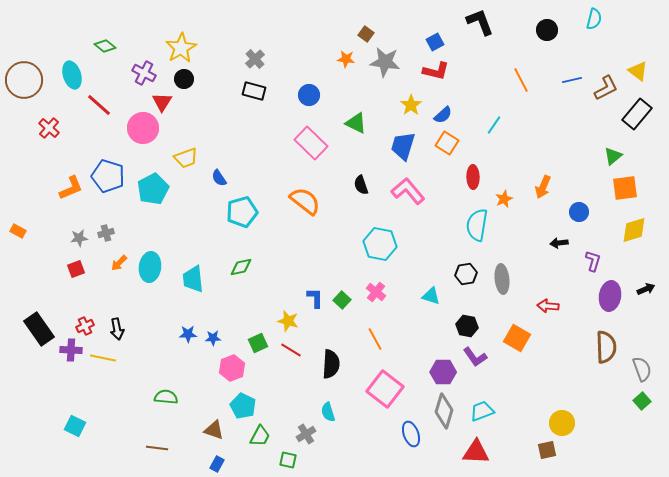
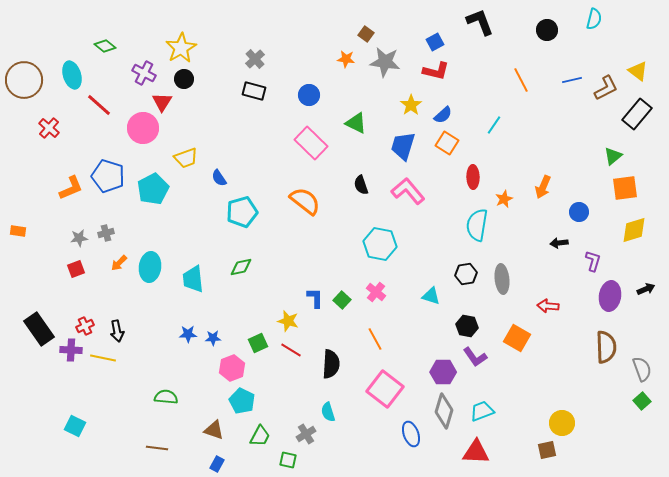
orange rectangle at (18, 231): rotated 21 degrees counterclockwise
black arrow at (117, 329): moved 2 px down
cyan pentagon at (243, 406): moved 1 px left, 5 px up
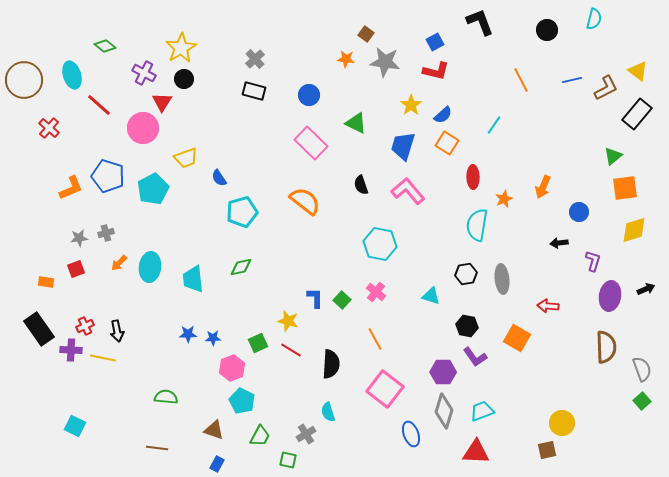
orange rectangle at (18, 231): moved 28 px right, 51 px down
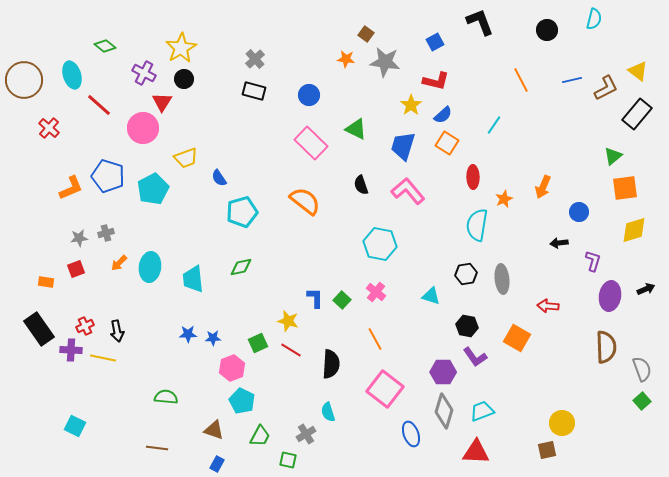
red L-shape at (436, 71): moved 10 px down
green triangle at (356, 123): moved 6 px down
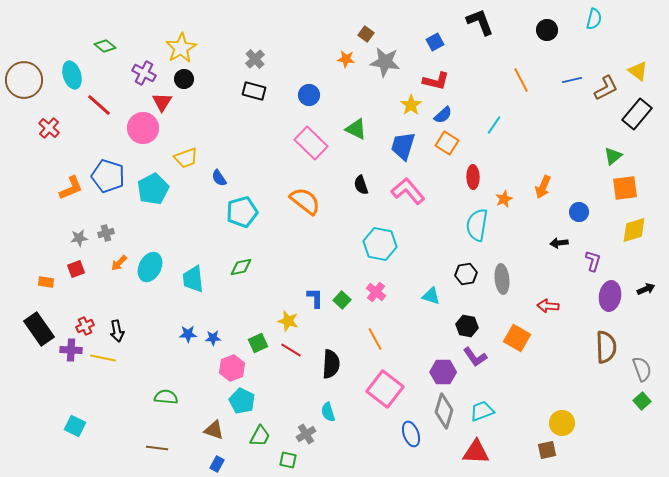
cyan ellipse at (150, 267): rotated 20 degrees clockwise
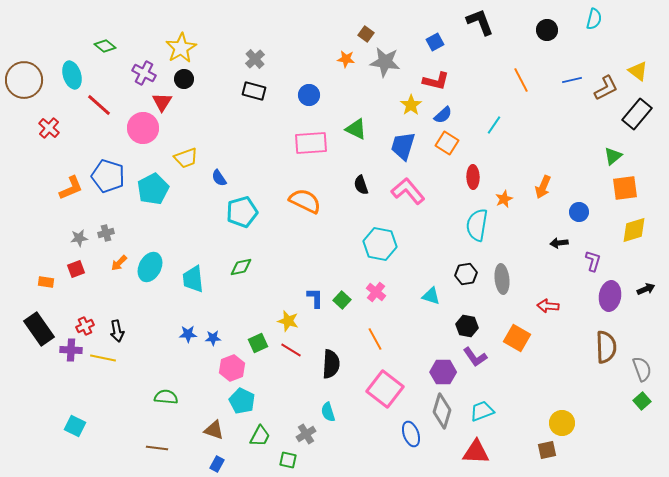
pink rectangle at (311, 143): rotated 48 degrees counterclockwise
orange semicircle at (305, 201): rotated 12 degrees counterclockwise
gray diamond at (444, 411): moved 2 px left
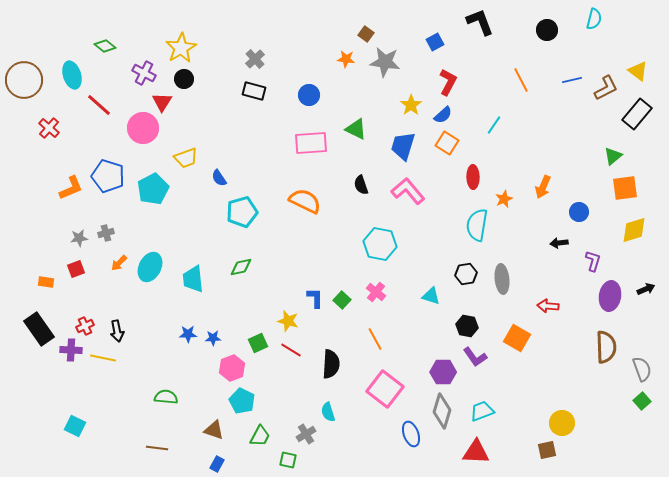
red L-shape at (436, 81): moved 12 px right, 1 px down; rotated 76 degrees counterclockwise
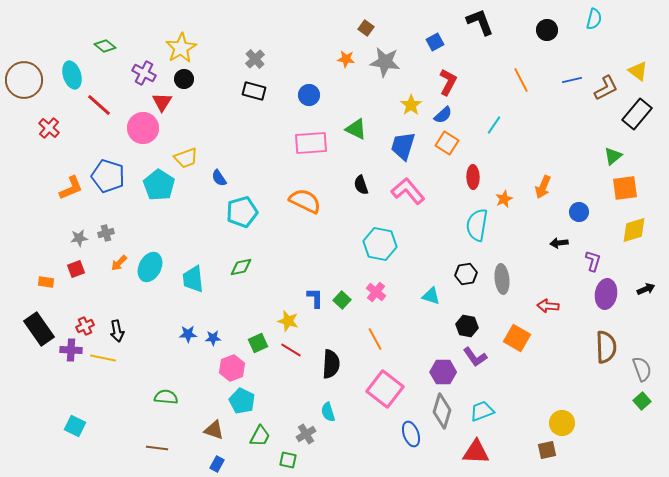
brown square at (366, 34): moved 6 px up
cyan pentagon at (153, 189): moved 6 px right, 4 px up; rotated 12 degrees counterclockwise
purple ellipse at (610, 296): moved 4 px left, 2 px up
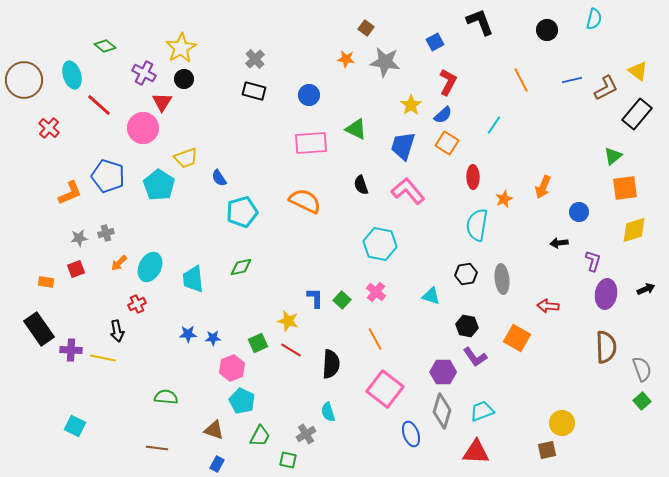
orange L-shape at (71, 188): moved 1 px left, 5 px down
red cross at (85, 326): moved 52 px right, 22 px up
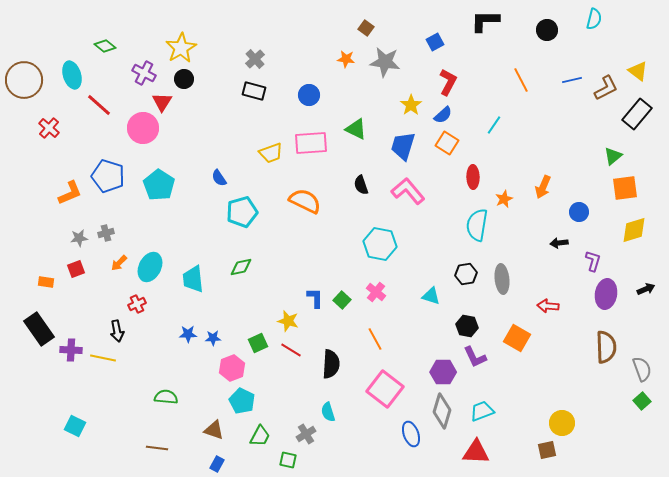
black L-shape at (480, 22): moved 5 px right, 1 px up; rotated 68 degrees counterclockwise
yellow trapezoid at (186, 158): moved 85 px right, 5 px up
purple L-shape at (475, 357): rotated 10 degrees clockwise
